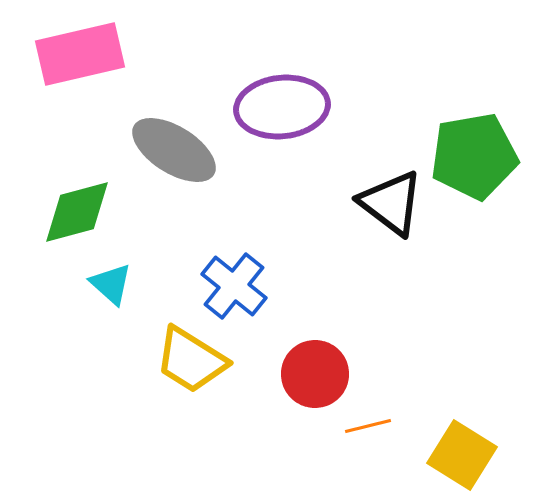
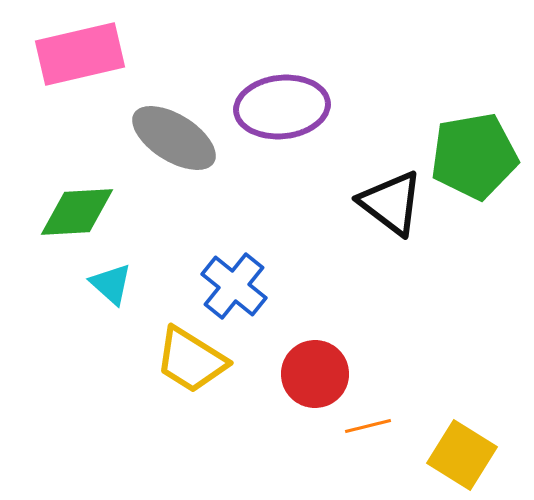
gray ellipse: moved 12 px up
green diamond: rotated 12 degrees clockwise
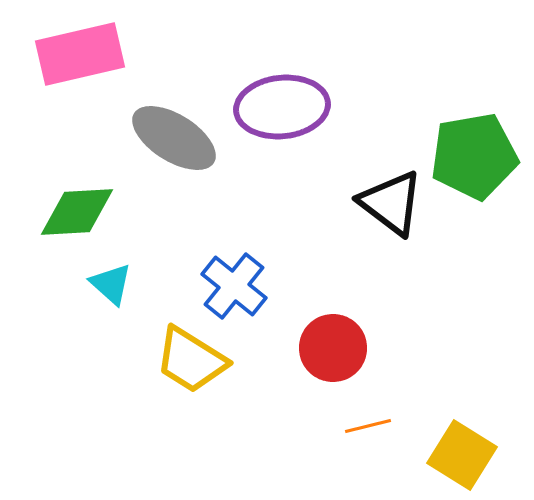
red circle: moved 18 px right, 26 px up
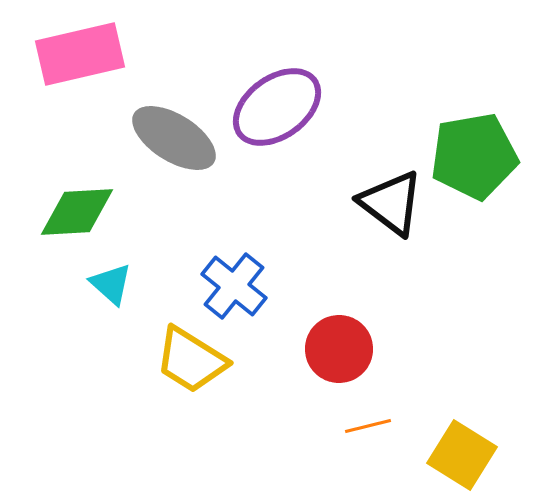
purple ellipse: moved 5 px left; rotated 30 degrees counterclockwise
red circle: moved 6 px right, 1 px down
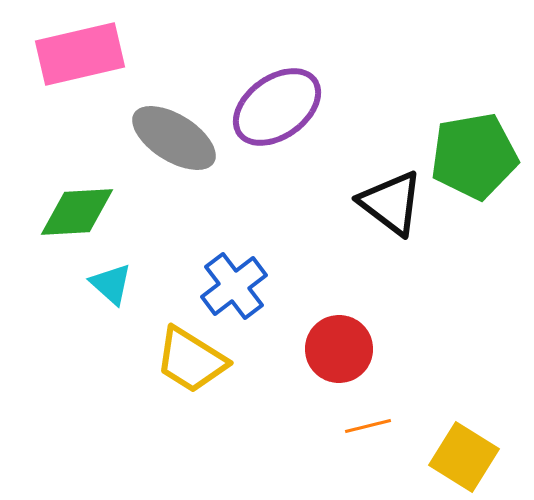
blue cross: rotated 14 degrees clockwise
yellow square: moved 2 px right, 2 px down
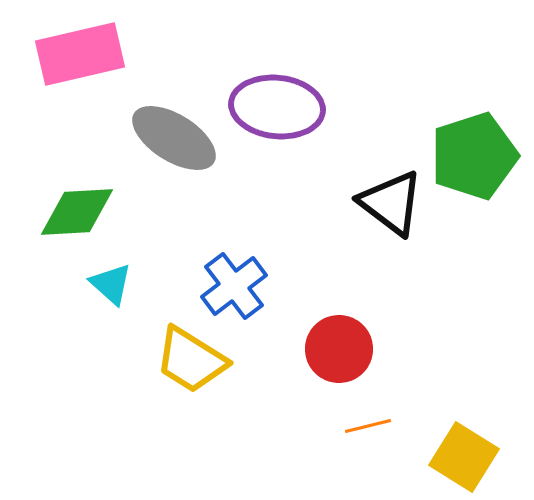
purple ellipse: rotated 42 degrees clockwise
green pentagon: rotated 8 degrees counterclockwise
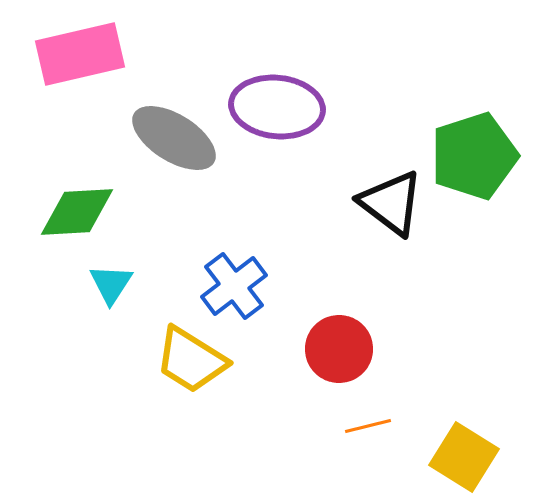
cyan triangle: rotated 21 degrees clockwise
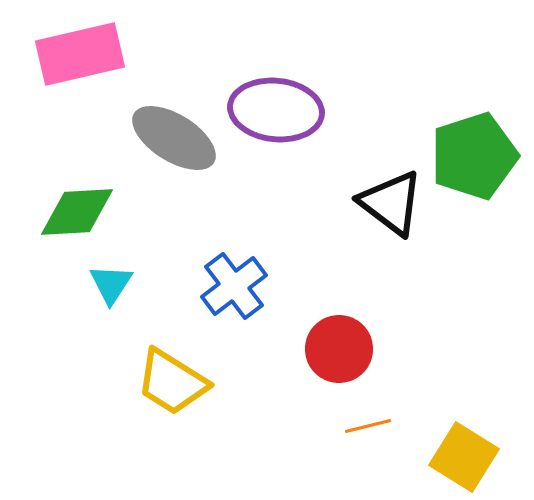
purple ellipse: moved 1 px left, 3 px down
yellow trapezoid: moved 19 px left, 22 px down
